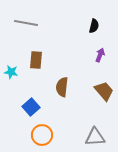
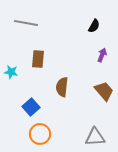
black semicircle: rotated 16 degrees clockwise
purple arrow: moved 2 px right
brown rectangle: moved 2 px right, 1 px up
orange circle: moved 2 px left, 1 px up
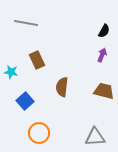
black semicircle: moved 10 px right, 5 px down
brown rectangle: moved 1 px left, 1 px down; rotated 30 degrees counterclockwise
brown trapezoid: rotated 35 degrees counterclockwise
blue square: moved 6 px left, 6 px up
orange circle: moved 1 px left, 1 px up
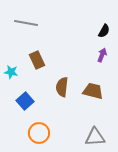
brown trapezoid: moved 11 px left
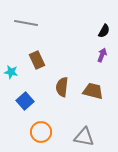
orange circle: moved 2 px right, 1 px up
gray triangle: moved 11 px left; rotated 15 degrees clockwise
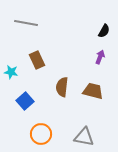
purple arrow: moved 2 px left, 2 px down
orange circle: moved 2 px down
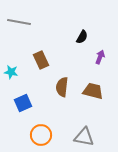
gray line: moved 7 px left, 1 px up
black semicircle: moved 22 px left, 6 px down
brown rectangle: moved 4 px right
blue square: moved 2 px left, 2 px down; rotated 18 degrees clockwise
orange circle: moved 1 px down
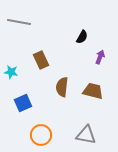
gray triangle: moved 2 px right, 2 px up
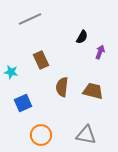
gray line: moved 11 px right, 3 px up; rotated 35 degrees counterclockwise
purple arrow: moved 5 px up
